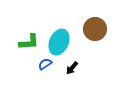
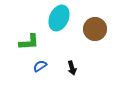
cyan ellipse: moved 24 px up
blue semicircle: moved 5 px left, 2 px down
black arrow: rotated 56 degrees counterclockwise
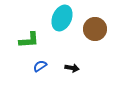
cyan ellipse: moved 3 px right
green L-shape: moved 2 px up
black arrow: rotated 64 degrees counterclockwise
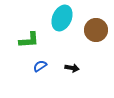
brown circle: moved 1 px right, 1 px down
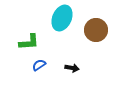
green L-shape: moved 2 px down
blue semicircle: moved 1 px left, 1 px up
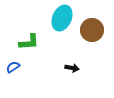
brown circle: moved 4 px left
blue semicircle: moved 26 px left, 2 px down
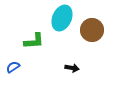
green L-shape: moved 5 px right, 1 px up
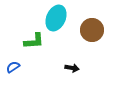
cyan ellipse: moved 6 px left
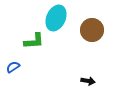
black arrow: moved 16 px right, 13 px down
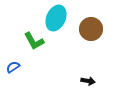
brown circle: moved 1 px left, 1 px up
green L-shape: rotated 65 degrees clockwise
